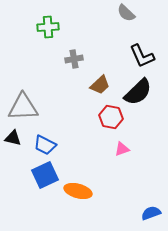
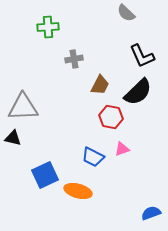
brown trapezoid: rotated 20 degrees counterclockwise
blue trapezoid: moved 48 px right, 12 px down
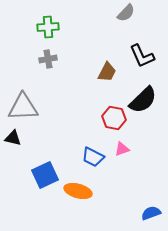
gray semicircle: rotated 90 degrees counterclockwise
gray cross: moved 26 px left
brown trapezoid: moved 7 px right, 13 px up
black semicircle: moved 5 px right, 8 px down
red hexagon: moved 3 px right, 1 px down
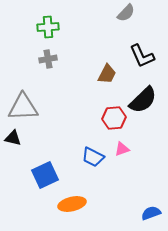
brown trapezoid: moved 2 px down
red hexagon: rotated 15 degrees counterclockwise
orange ellipse: moved 6 px left, 13 px down; rotated 28 degrees counterclockwise
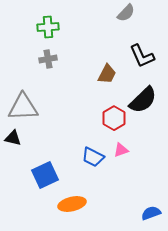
red hexagon: rotated 25 degrees counterclockwise
pink triangle: moved 1 px left, 1 px down
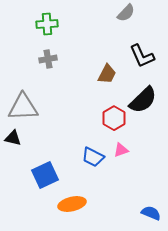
green cross: moved 1 px left, 3 px up
blue semicircle: rotated 42 degrees clockwise
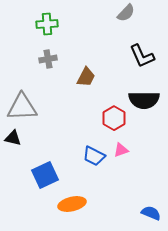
brown trapezoid: moved 21 px left, 3 px down
black semicircle: moved 1 px right; rotated 44 degrees clockwise
gray triangle: moved 1 px left
blue trapezoid: moved 1 px right, 1 px up
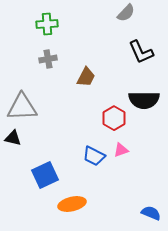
black L-shape: moved 1 px left, 4 px up
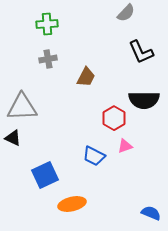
black triangle: rotated 12 degrees clockwise
pink triangle: moved 4 px right, 4 px up
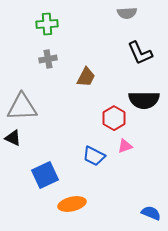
gray semicircle: moved 1 px right; rotated 42 degrees clockwise
black L-shape: moved 1 px left, 1 px down
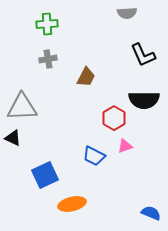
black L-shape: moved 3 px right, 2 px down
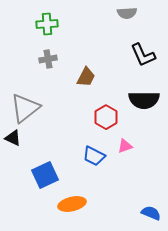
gray triangle: moved 3 px right, 1 px down; rotated 36 degrees counterclockwise
red hexagon: moved 8 px left, 1 px up
